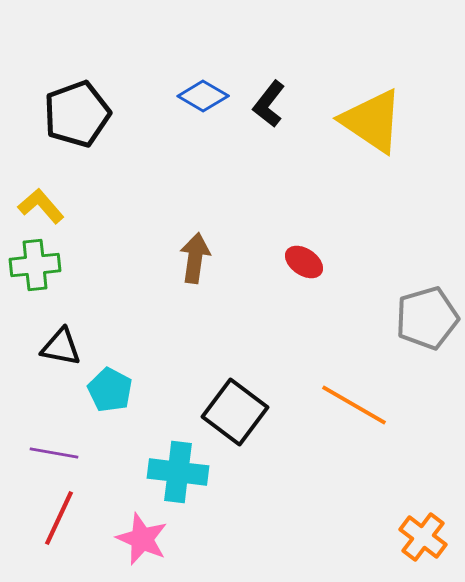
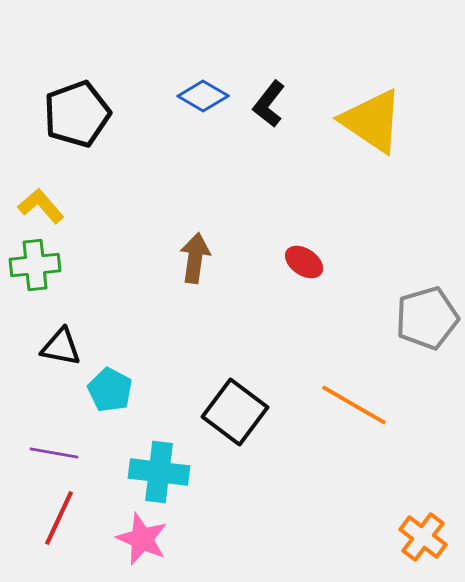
cyan cross: moved 19 px left
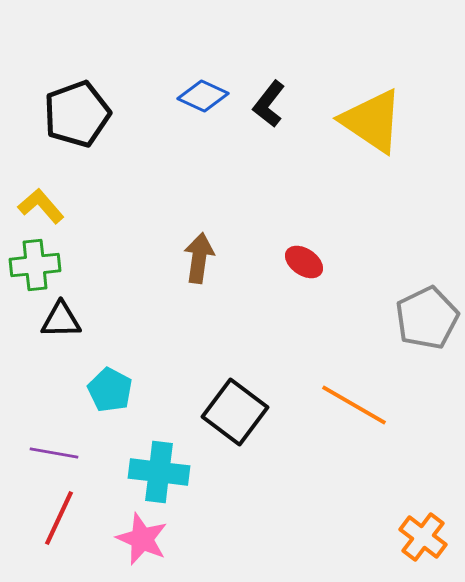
blue diamond: rotated 6 degrees counterclockwise
brown arrow: moved 4 px right
gray pentagon: rotated 10 degrees counterclockwise
black triangle: moved 27 px up; rotated 12 degrees counterclockwise
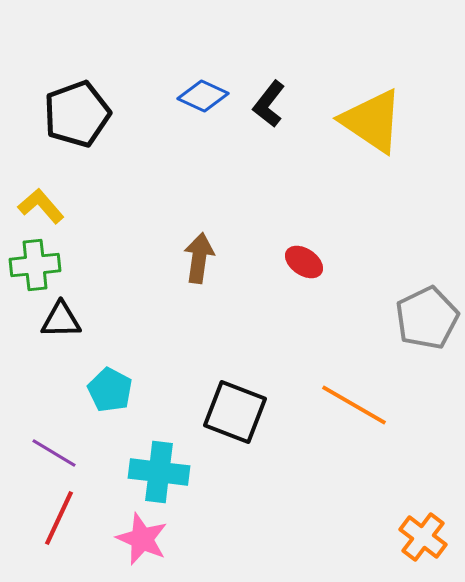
black square: rotated 16 degrees counterclockwise
purple line: rotated 21 degrees clockwise
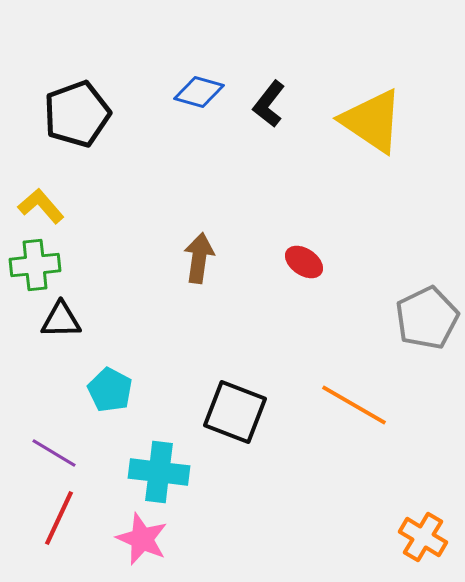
blue diamond: moved 4 px left, 4 px up; rotated 9 degrees counterclockwise
orange cross: rotated 6 degrees counterclockwise
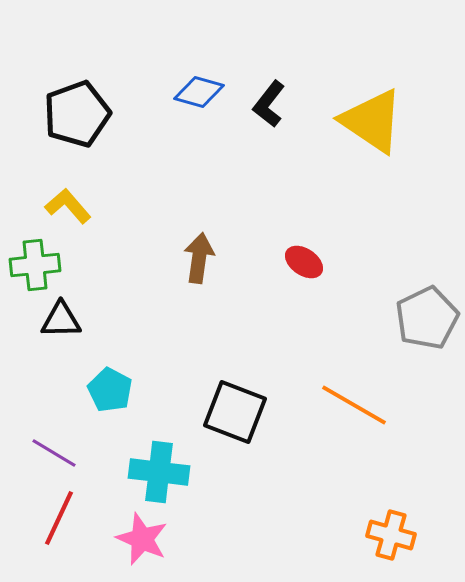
yellow L-shape: moved 27 px right
orange cross: moved 32 px left, 2 px up; rotated 15 degrees counterclockwise
